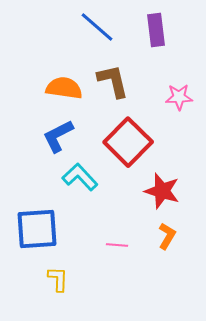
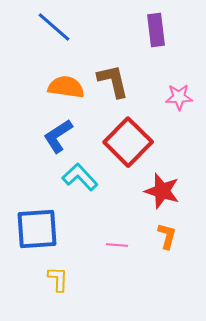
blue line: moved 43 px left
orange semicircle: moved 2 px right, 1 px up
blue L-shape: rotated 6 degrees counterclockwise
orange L-shape: rotated 16 degrees counterclockwise
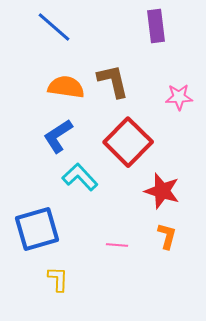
purple rectangle: moved 4 px up
blue square: rotated 12 degrees counterclockwise
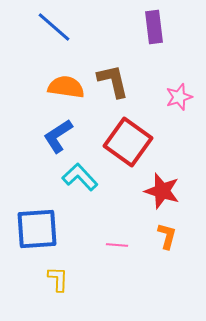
purple rectangle: moved 2 px left, 1 px down
pink star: rotated 16 degrees counterclockwise
red square: rotated 9 degrees counterclockwise
blue square: rotated 12 degrees clockwise
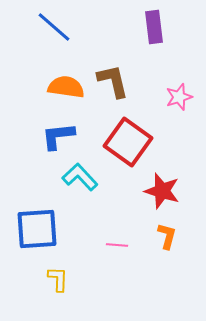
blue L-shape: rotated 27 degrees clockwise
